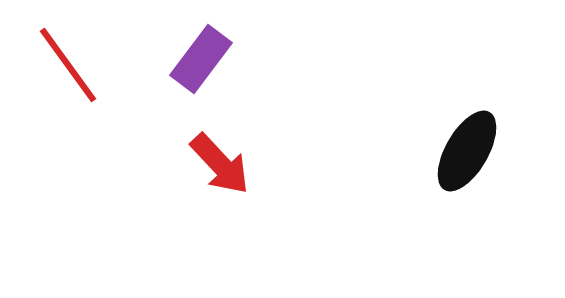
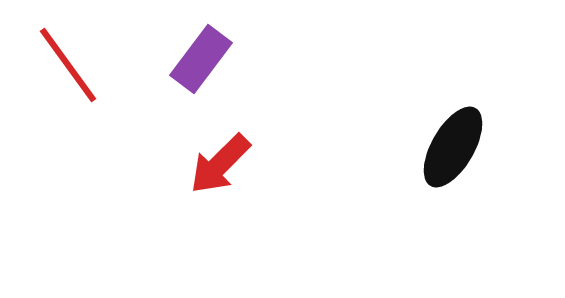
black ellipse: moved 14 px left, 4 px up
red arrow: rotated 88 degrees clockwise
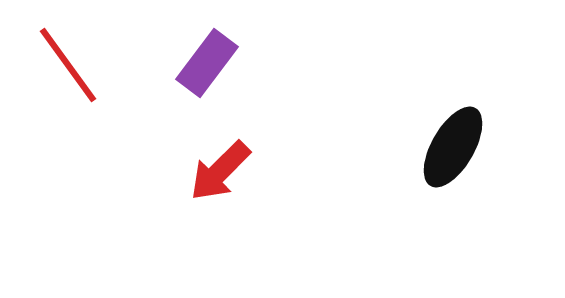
purple rectangle: moved 6 px right, 4 px down
red arrow: moved 7 px down
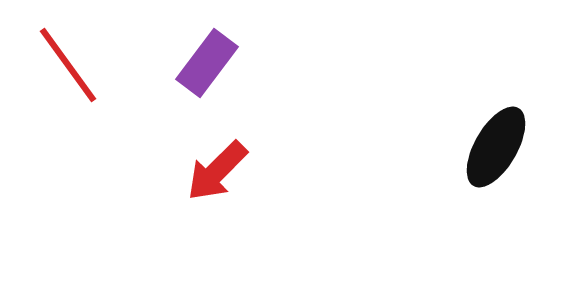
black ellipse: moved 43 px right
red arrow: moved 3 px left
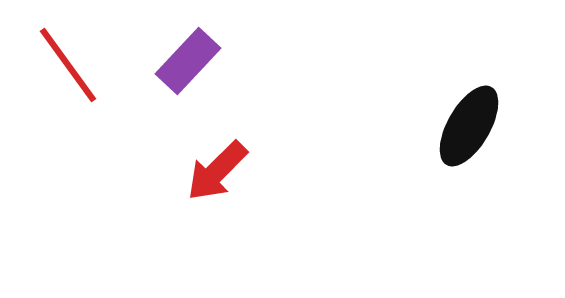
purple rectangle: moved 19 px left, 2 px up; rotated 6 degrees clockwise
black ellipse: moved 27 px left, 21 px up
